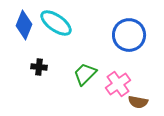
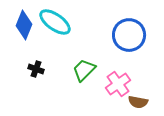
cyan ellipse: moved 1 px left, 1 px up
black cross: moved 3 px left, 2 px down; rotated 14 degrees clockwise
green trapezoid: moved 1 px left, 4 px up
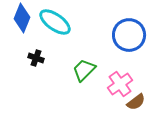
blue diamond: moved 2 px left, 7 px up
black cross: moved 11 px up
pink cross: moved 2 px right
brown semicircle: moved 2 px left; rotated 48 degrees counterclockwise
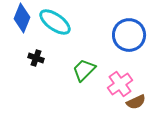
brown semicircle: rotated 12 degrees clockwise
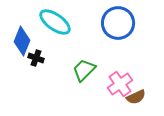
blue diamond: moved 23 px down
blue circle: moved 11 px left, 12 px up
brown semicircle: moved 5 px up
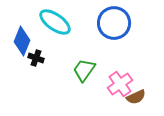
blue circle: moved 4 px left
green trapezoid: rotated 10 degrees counterclockwise
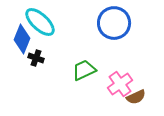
cyan ellipse: moved 15 px left; rotated 8 degrees clockwise
blue diamond: moved 2 px up
green trapezoid: rotated 30 degrees clockwise
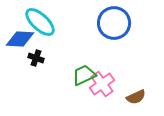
blue diamond: moved 2 px left; rotated 72 degrees clockwise
green trapezoid: moved 5 px down
pink cross: moved 18 px left
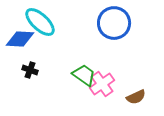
black cross: moved 6 px left, 12 px down
green trapezoid: rotated 60 degrees clockwise
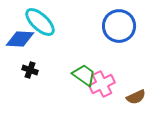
blue circle: moved 5 px right, 3 px down
pink cross: rotated 10 degrees clockwise
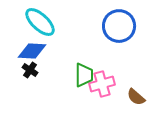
blue diamond: moved 12 px right, 12 px down
black cross: rotated 14 degrees clockwise
green trapezoid: rotated 55 degrees clockwise
pink cross: rotated 10 degrees clockwise
brown semicircle: rotated 66 degrees clockwise
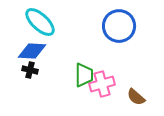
black cross: rotated 21 degrees counterclockwise
